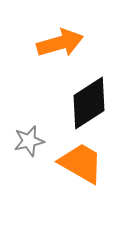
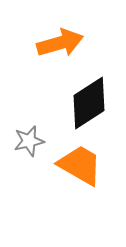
orange trapezoid: moved 1 px left, 2 px down
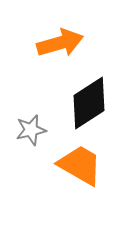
gray star: moved 2 px right, 11 px up
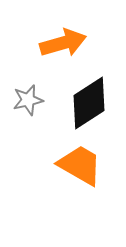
orange arrow: moved 3 px right
gray star: moved 3 px left, 30 px up
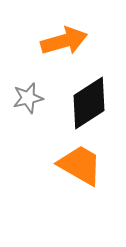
orange arrow: moved 1 px right, 2 px up
gray star: moved 2 px up
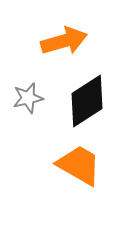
black diamond: moved 2 px left, 2 px up
orange trapezoid: moved 1 px left
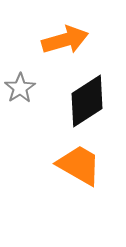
orange arrow: moved 1 px right, 1 px up
gray star: moved 8 px left, 10 px up; rotated 20 degrees counterclockwise
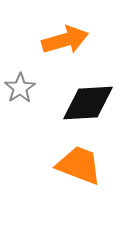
black diamond: moved 1 px right, 2 px down; rotated 30 degrees clockwise
orange trapezoid: rotated 9 degrees counterclockwise
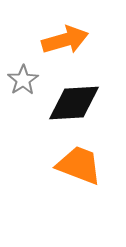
gray star: moved 3 px right, 8 px up
black diamond: moved 14 px left
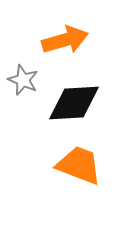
gray star: rotated 16 degrees counterclockwise
